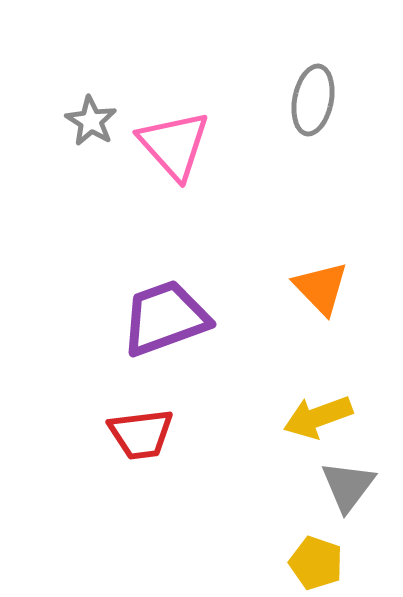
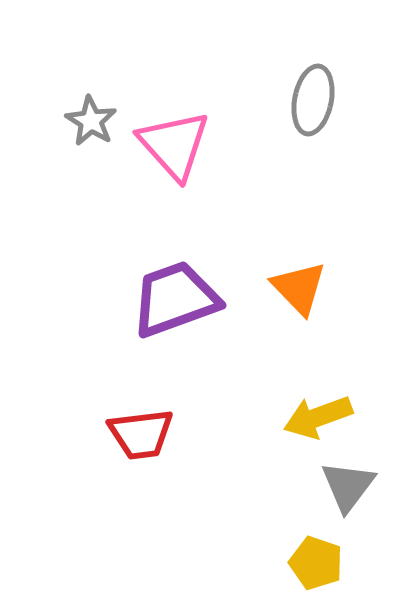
orange triangle: moved 22 px left
purple trapezoid: moved 10 px right, 19 px up
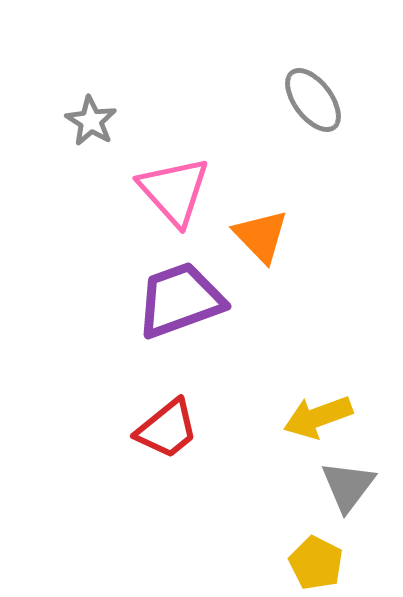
gray ellipse: rotated 48 degrees counterclockwise
pink triangle: moved 46 px down
orange triangle: moved 38 px left, 52 px up
purple trapezoid: moved 5 px right, 1 px down
red trapezoid: moved 26 px right, 5 px up; rotated 32 degrees counterclockwise
yellow pentagon: rotated 8 degrees clockwise
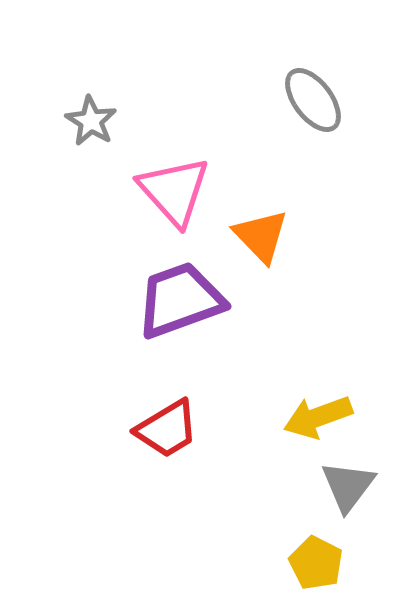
red trapezoid: rotated 8 degrees clockwise
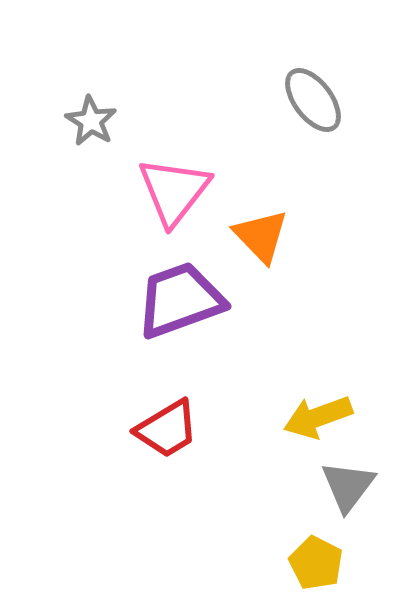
pink triangle: rotated 20 degrees clockwise
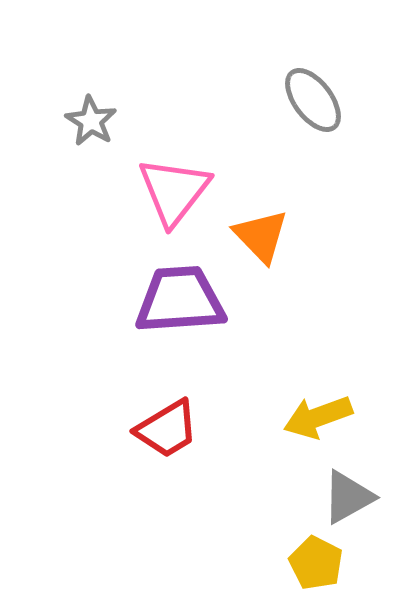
purple trapezoid: rotated 16 degrees clockwise
gray triangle: moved 11 px down; rotated 24 degrees clockwise
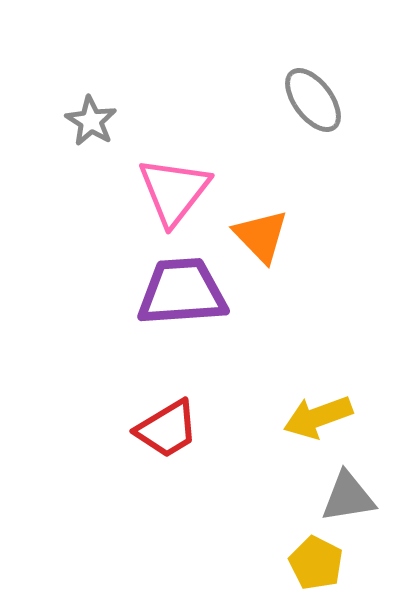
purple trapezoid: moved 2 px right, 8 px up
gray triangle: rotated 20 degrees clockwise
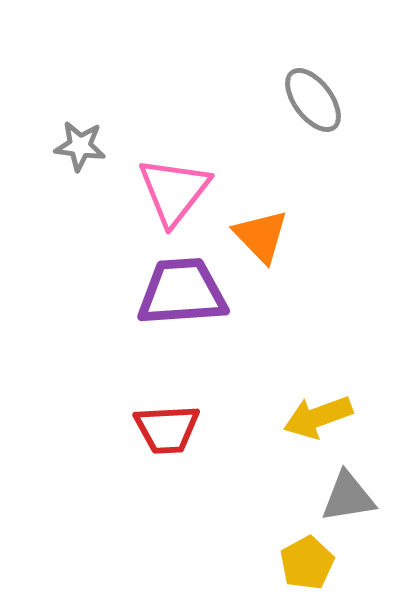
gray star: moved 11 px left, 25 px down; rotated 24 degrees counterclockwise
red trapezoid: rotated 28 degrees clockwise
yellow pentagon: moved 9 px left; rotated 16 degrees clockwise
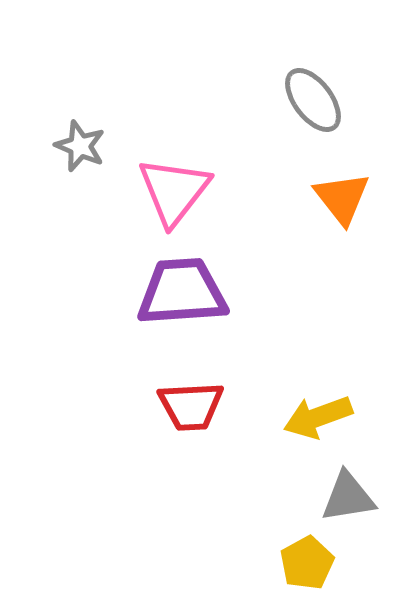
gray star: rotated 15 degrees clockwise
orange triangle: moved 81 px right, 38 px up; rotated 6 degrees clockwise
red trapezoid: moved 24 px right, 23 px up
